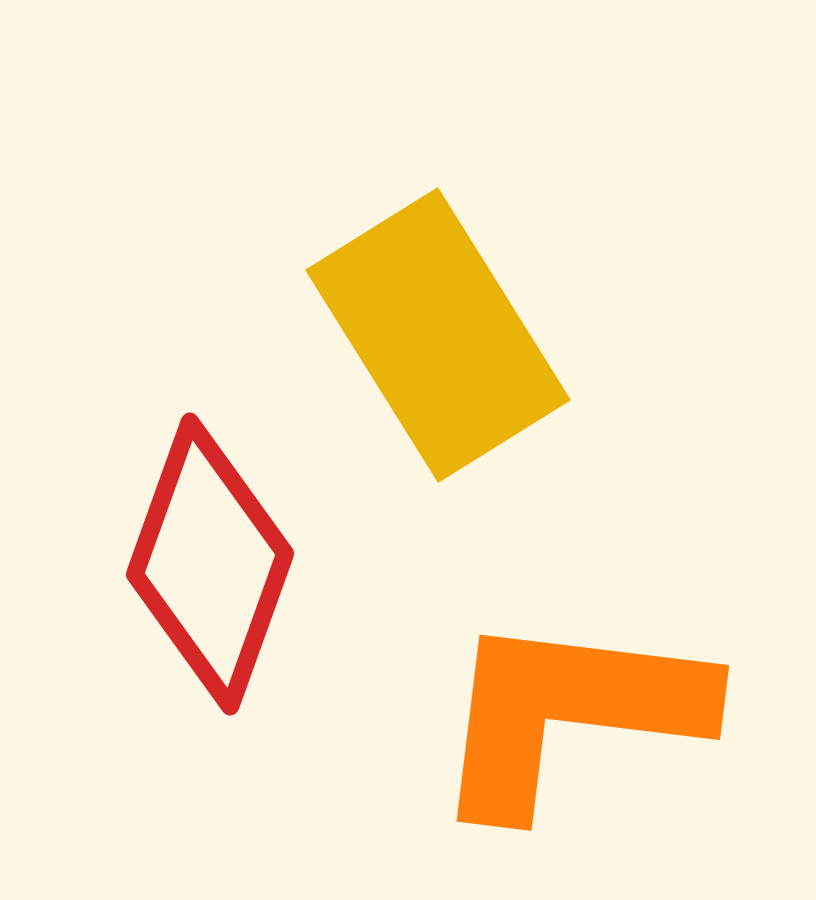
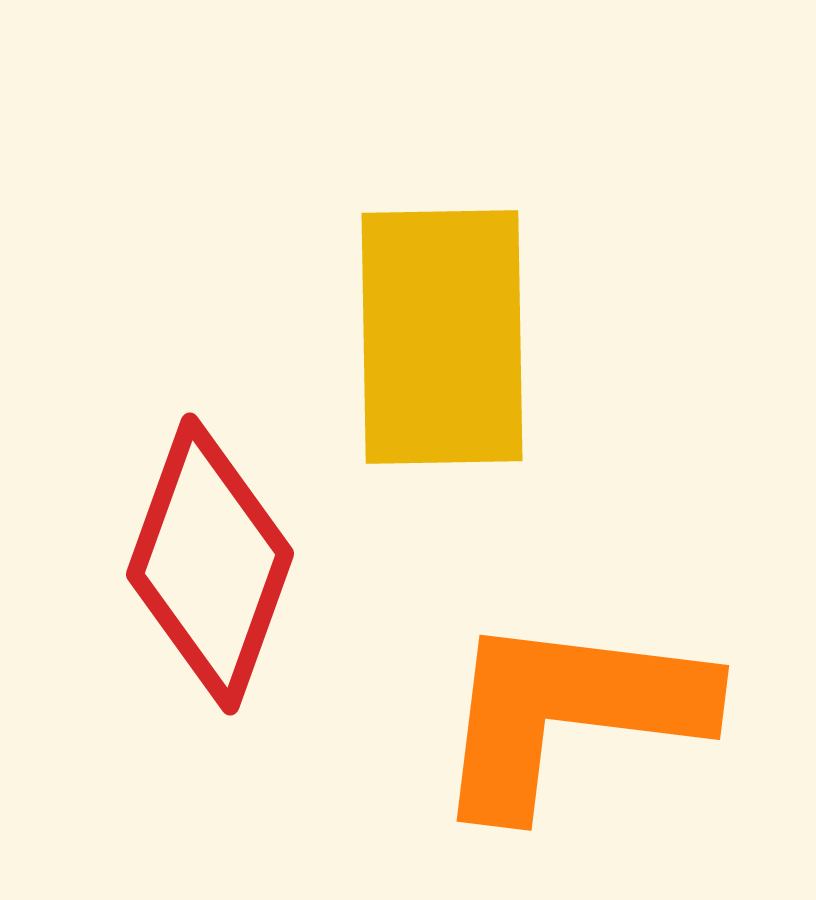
yellow rectangle: moved 4 px right, 2 px down; rotated 31 degrees clockwise
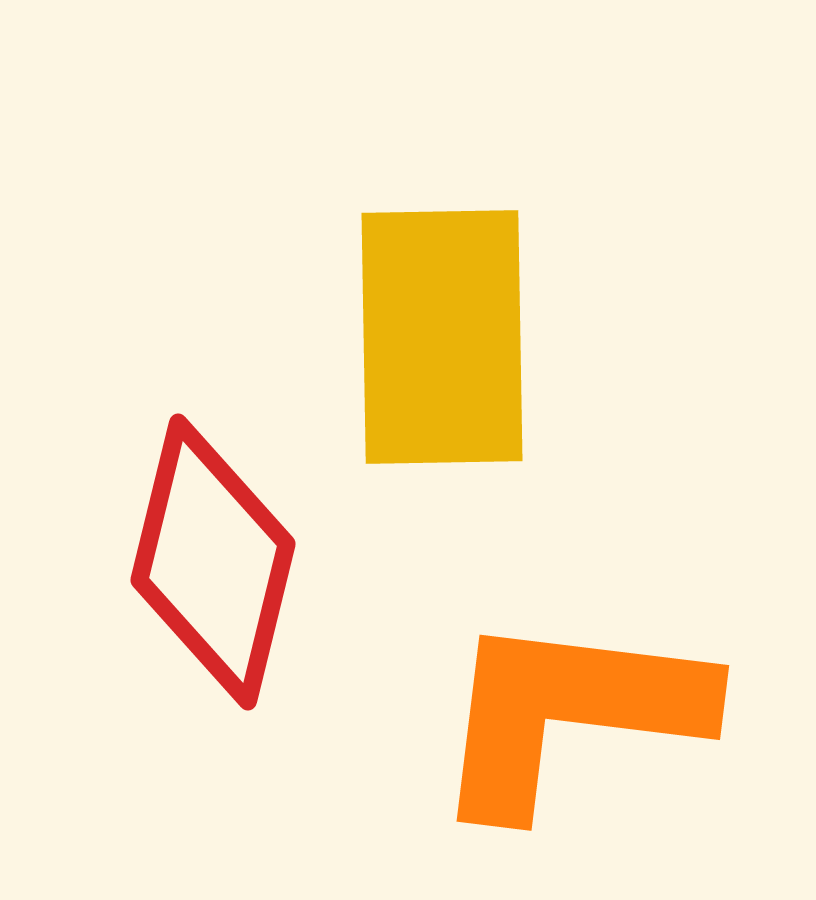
red diamond: moved 3 px right, 2 px up; rotated 6 degrees counterclockwise
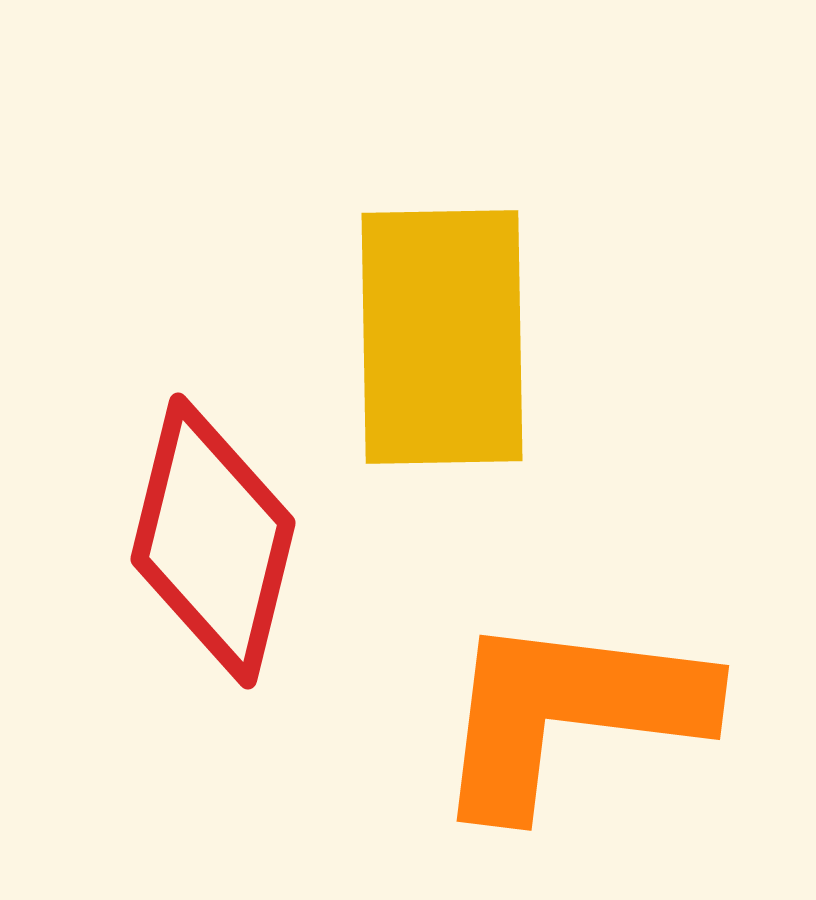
red diamond: moved 21 px up
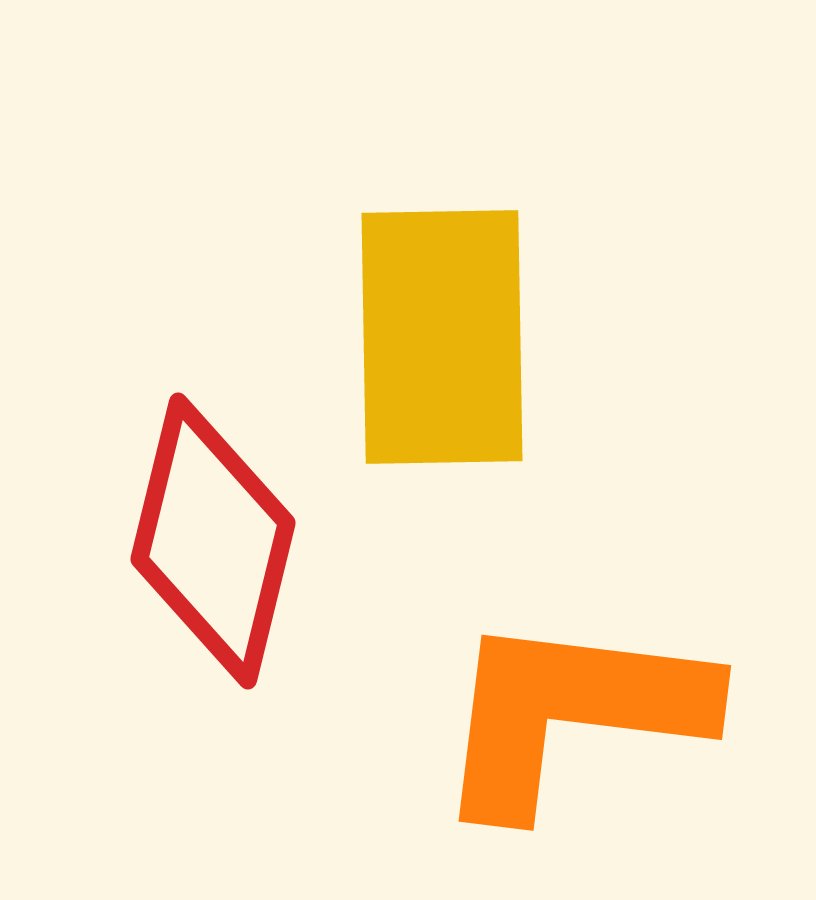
orange L-shape: moved 2 px right
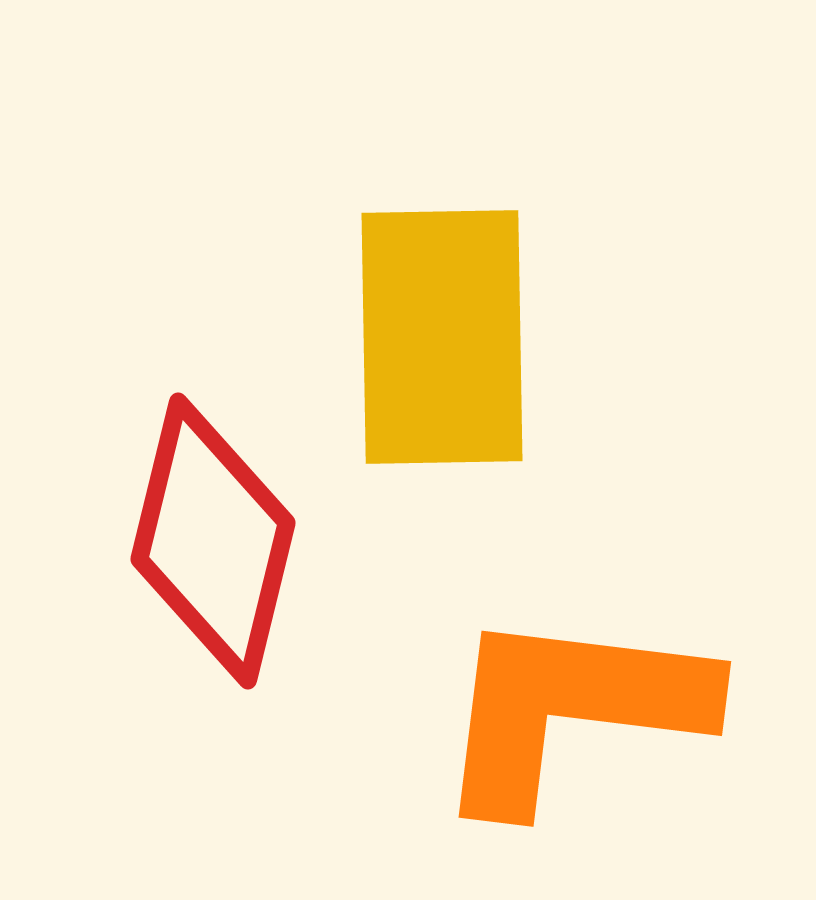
orange L-shape: moved 4 px up
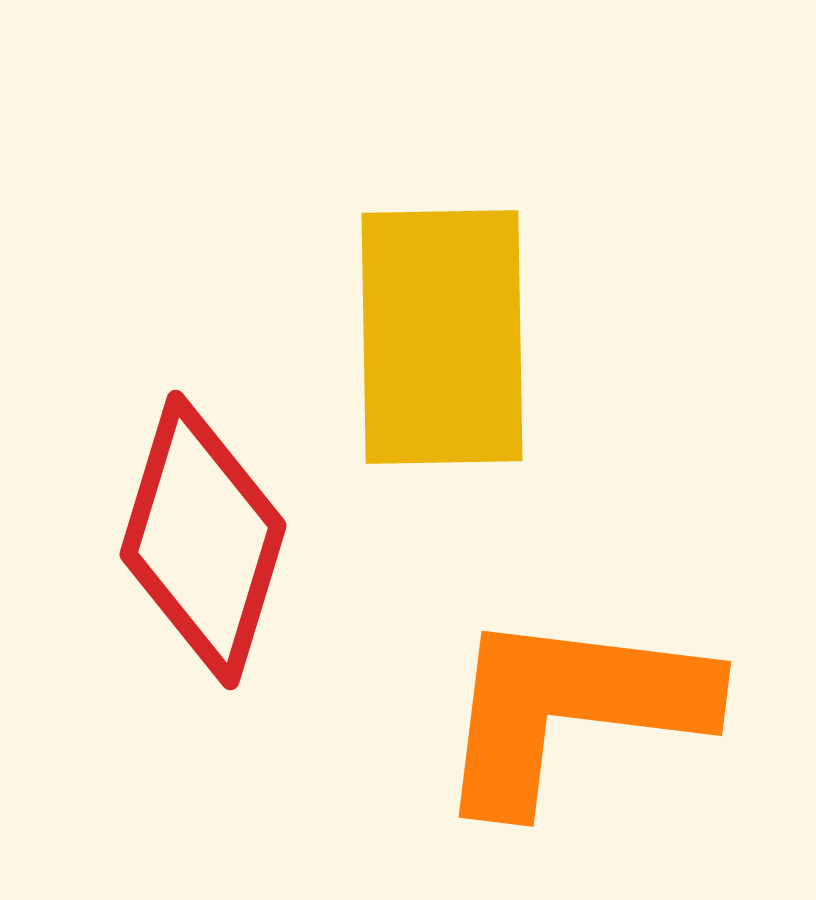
red diamond: moved 10 px left, 1 px up; rotated 3 degrees clockwise
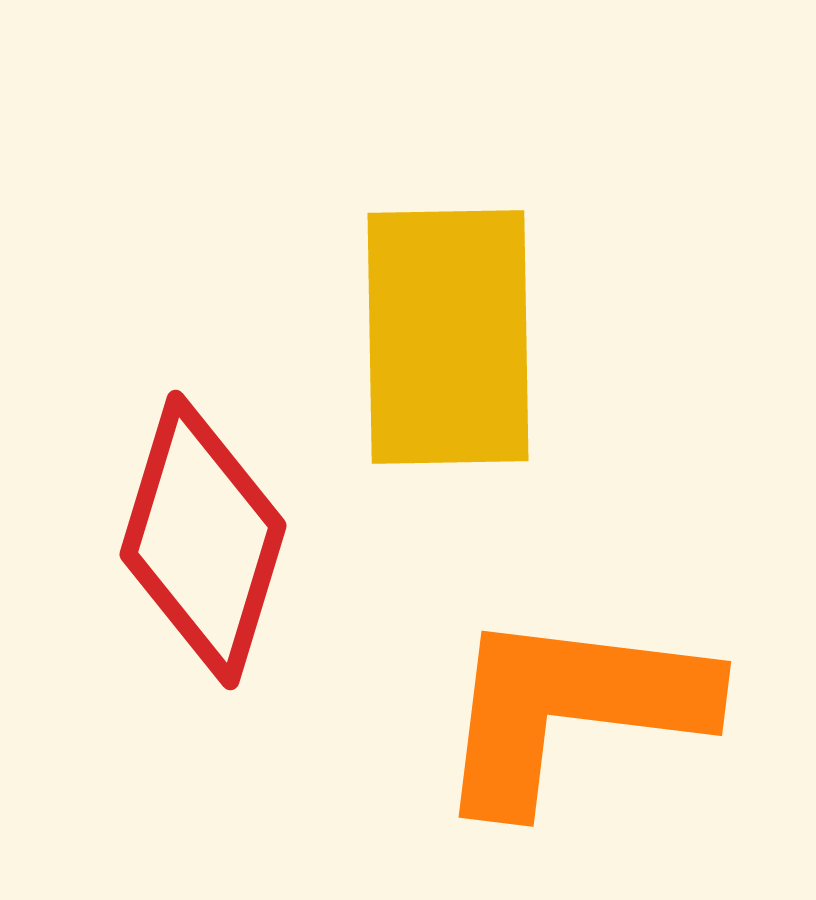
yellow rectangle: moved 6 px right
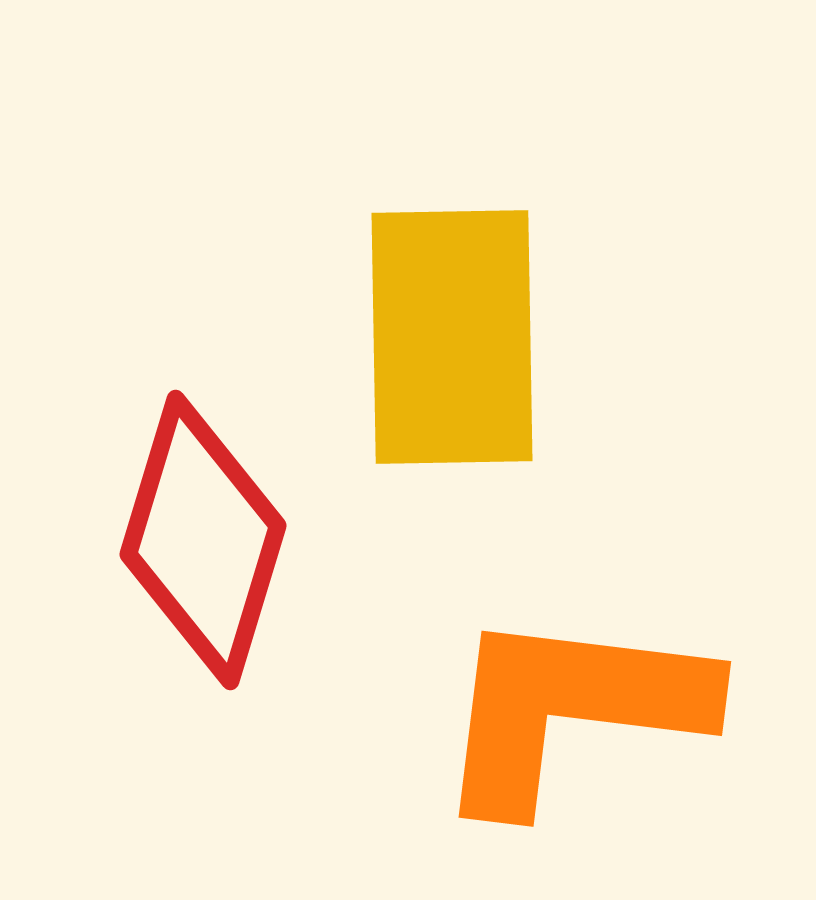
yellow rectangle: moved 4 px right
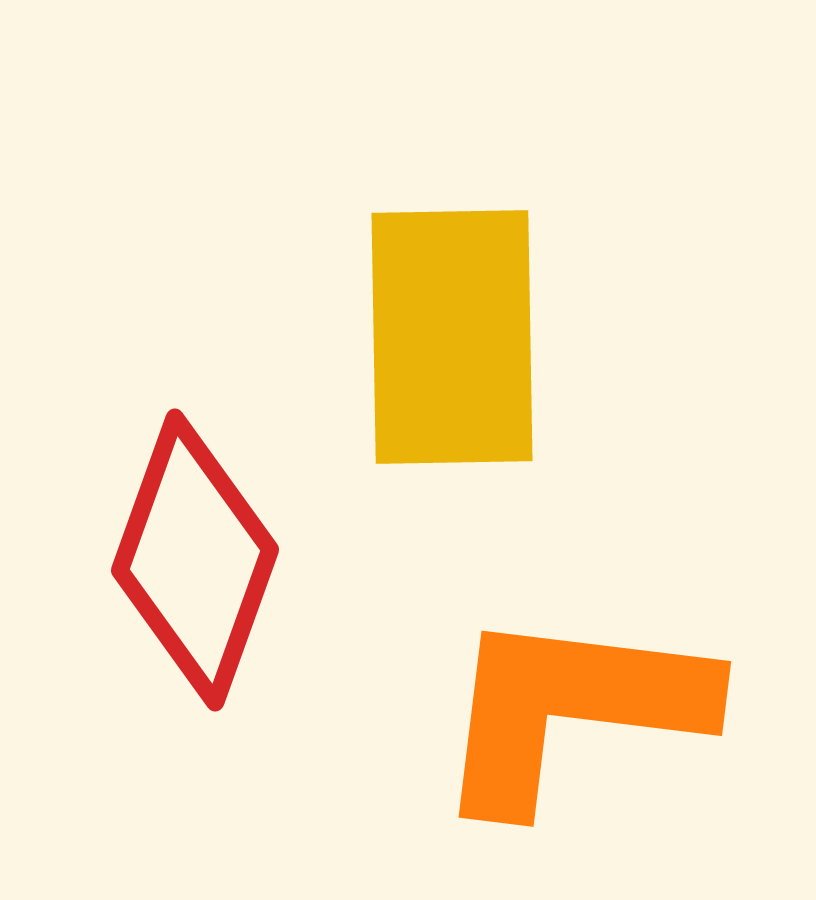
red diamond: moved 8 px left, 20 px down; rotated 3 degrees clockwise
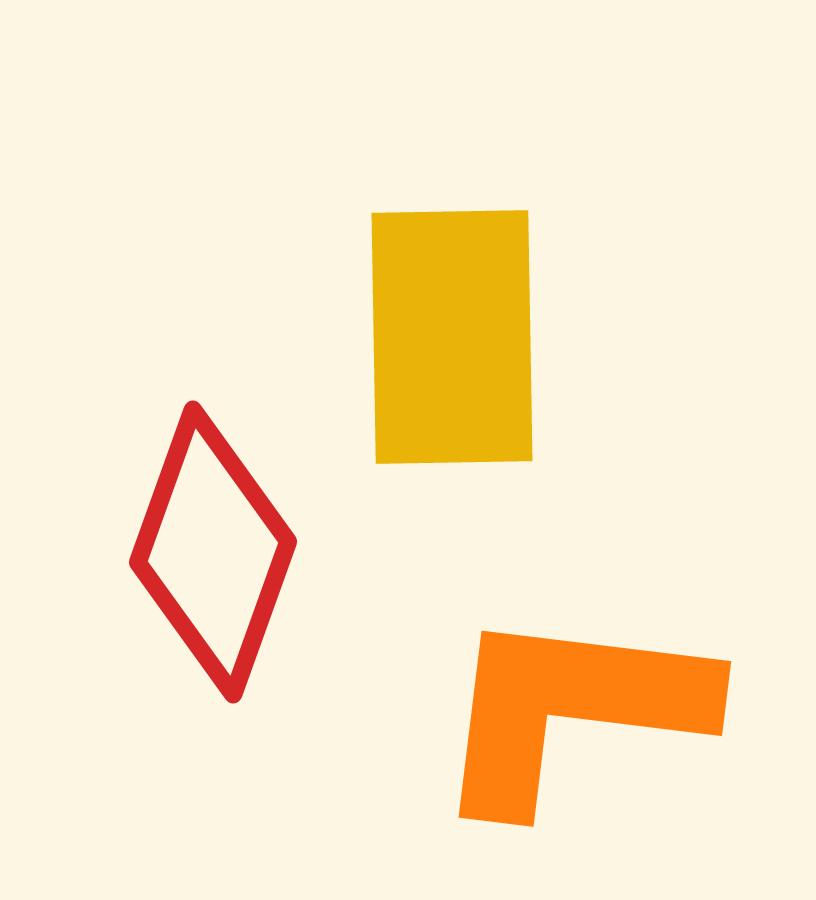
red diamond: moved 18 px right, 8 px up
